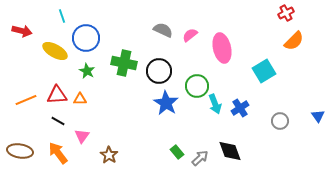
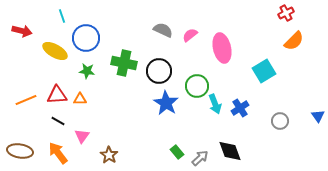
green star: rotated 21 degrees counterclockwise
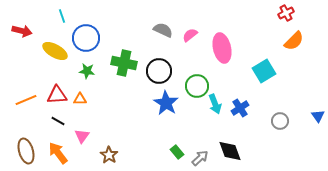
brown ellipse: moved 6 px right; rotated 65 degrees clockwise
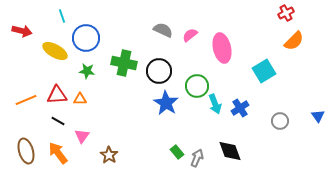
gray arrow: moved 3 px left; rotated 24 degrees counterclockwise
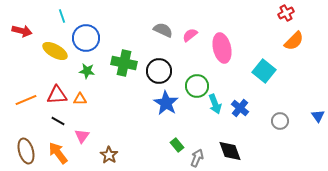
cyan square: rotated 20 degrees counterclockwise
blue cross: rotated 18 degrees counterclockwise
green rectangle: moved 7 px up
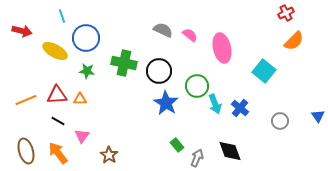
pink semicircle: rotated 77 degrees clockwise
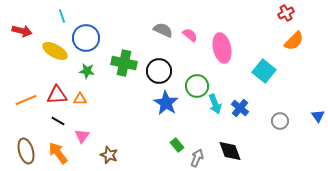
brown star: rotated 12 degrees counterclockwise
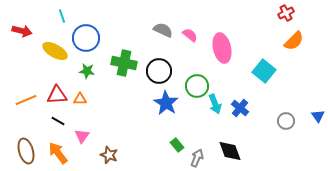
gray circle: moved 6 px right
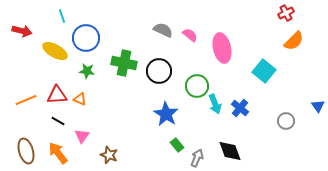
orange triangle: rotated 24 degrees clockwise
blue star: moved 11 px down
blue triangle: moved 10 px up
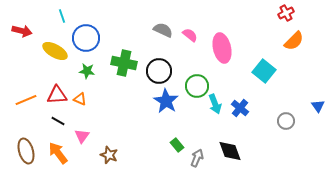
blue star: moved 13 px up
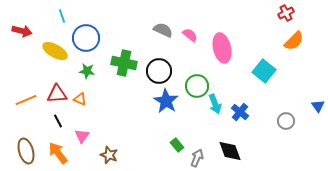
red triangle: moved 1 px up
blue cross: moved 4 px down
black line: rotated 32 degrees clockwise
